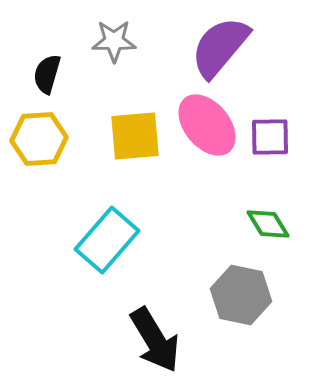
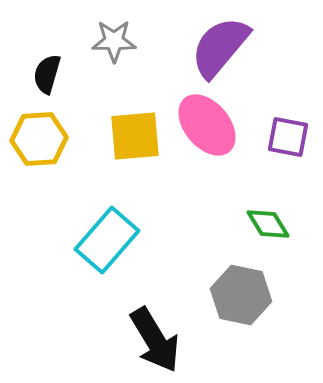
purple square: moved 18 px right; rotated 12 degrees clockwise
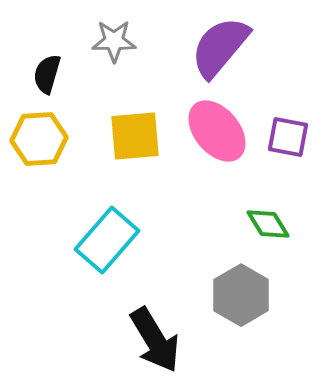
pink ellipse: moved 10 px right, 6 px down
gray hexagon: rotated 18 degrees clockwise
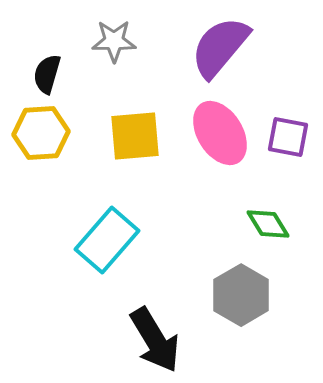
pink ellipse: moved 3 px right, 2 px down; rotated 8 degrees clockwise
yellow hexagon: moved 2 px right, 6 px up
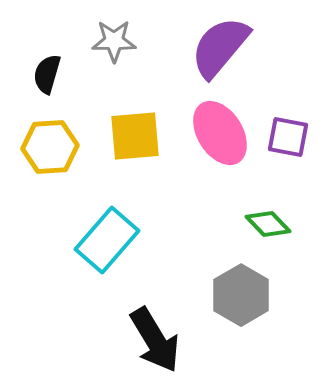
yellow hexagon: moved 9 px right, 14 px down
green diamond: rotated 12 degrees counterclockwise
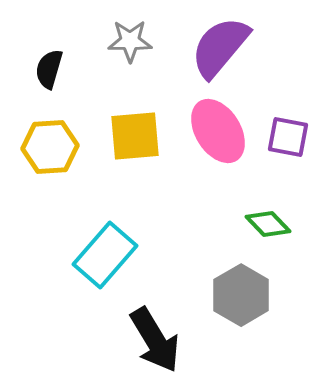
gray star: moved 16 px right
black semicircle: moved 2 px right, 5 px up
pink ellipse: moved 2 px left, 2 px up
cyan rectangle: moved 2 px left, 15 px down
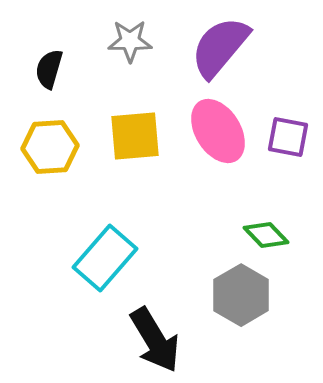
green diamond: moved 2 px left, 11 px down
cyan rectangle: moved 3 px down
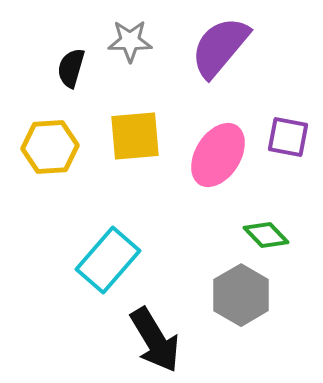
black semicircle: moved 22 px right, 1 px up
pink ellipse: moved 24 px down; rotated 64 degrees clockwise
cyan rectangle: moved 3 px right, 2 px down
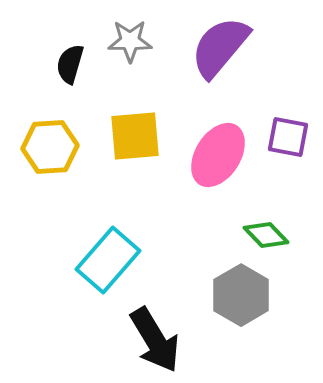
black semicircle: moved 1 px left, 4 px up
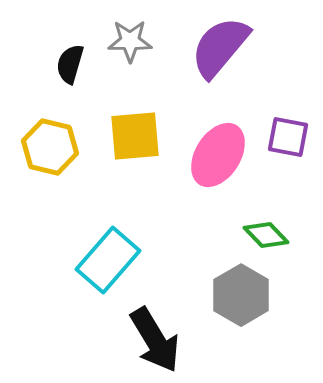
yellow hexagon: rotated 18 degrees clockwise
